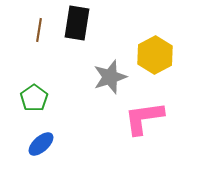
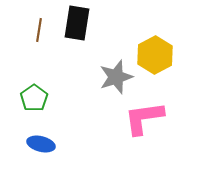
gray star: moved 6 px right
blue ellipse: rotated 56 degrees clockwise
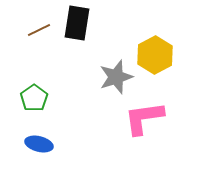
brown line: rotated 55 degrees clockwise
blue ellipse: moved 2 px left
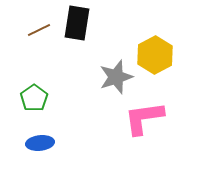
blue ellipse: moved 1 px right, 1 px up; rotated 20 degrees counterclockwise
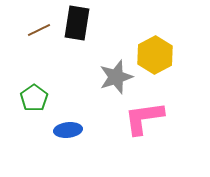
blue ellipse: moved 28 px right, 13 px up
